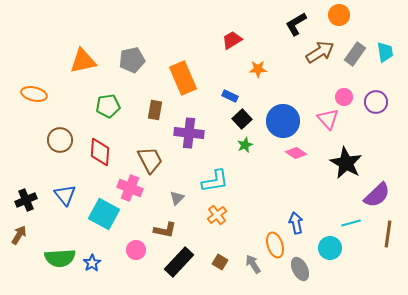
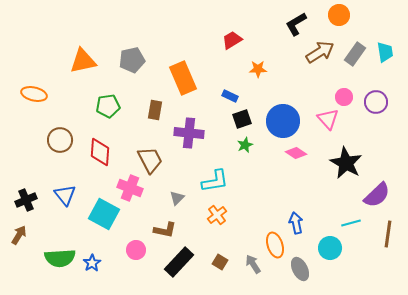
black square at (242, 119): rotated 24 degrees clockwise
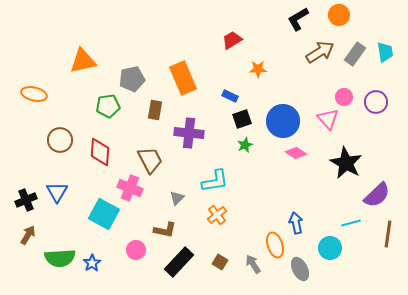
black L-shape at (296, 24): moved 2 px right, 5 px up
gray pentagon at (132, 60): moved 19 px down
blue triangle at (65, 195): moved 8 px left, 3 px up; rotated 10 degrees clockwise
brown arrow at (19, 235): moved 9 px right
